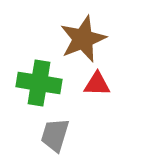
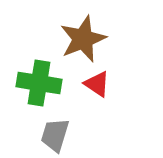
red triangle: rotated 32 degrees clockwise
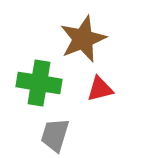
red triangle: moved 3 px right, 5 px down; rotated 48 degrees counterclockwise
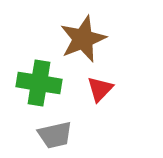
red triangle: rotated 32 degrees counterclockwise
gray trapezoid: rotated 120 degrees counterclockwise
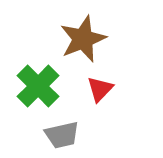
green cross: moved 1 px left, 3 px down; rotated 36 degrees clockwise
gray trapezoid: moved 7 px right
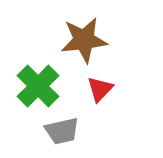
brown star: moved 1 px right, 1 px down; rotated 15 degrees clockwise
gray trapezoid: moved 4 px up
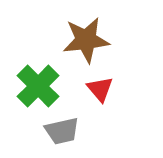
brown star: moved 2 px right
red triangle: rotated 24 degrees counterclockwise
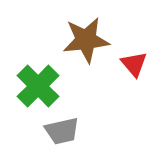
red triangle: moved 34 px right, 25 px up
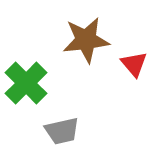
green cross: moved 12 px left, 3 px up
